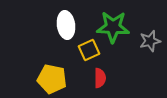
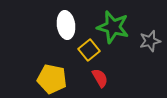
green star: rotated 12 degrees clockwise
yellow square: rotated 15 degrees counterclockwise
red semicircle: rotated 30 degrees counterclockwise
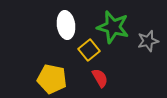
gray star: moved 2 px left
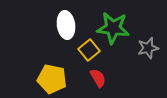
green star: moved 1 px down; rotated 8 degrees counterclockwise
gray star: moved 7 px down
red semicircle: moved 2 px left
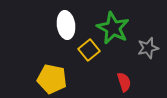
green star: rotated 20 degrees clockwise
red semicircle: moved 26 px right, 4 px down; rotated 12 degrees clockwise
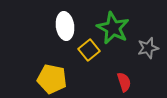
white ellipse: moved 1 px left, 1 px down
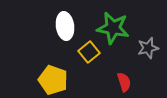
green star: rotated 16 degrees counterclockwise
yellow square: moved 2 px down
yellow pentagon: moved 1 px right, 1 px down; rotated 8 degrees clockwise
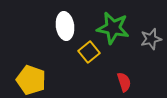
gray star: moved 3 px right, 9 px up
yellow pentagon: moved 22 px left
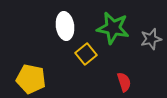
yellow square: moved 3 px left, 2 px down
yellow pentagon: moved 1 px up; rotated 8 degrees counterclockwise
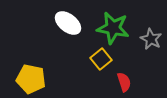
white ellipse: moved 3 px right, 3 px up; rotated 44 degrees counterclockwise
gray star: rotated 30 degrees counterclockwise
yellow square: moved 15 px right, 5 px down
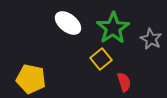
green star: rotated 28 degrees clockwise
